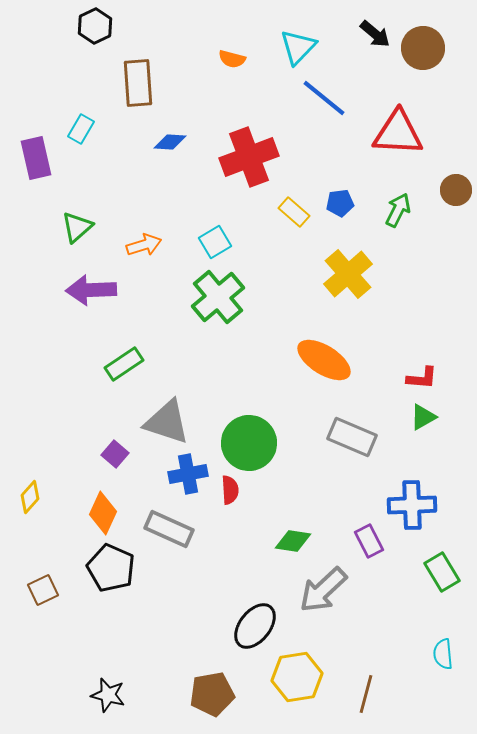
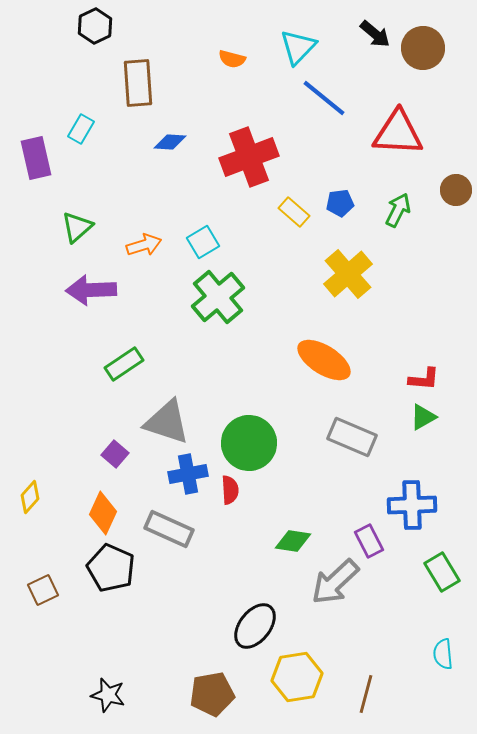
cyan square at (215, 242): moved 12 px left
red L-shape at (422, 378): moved 2 px right, 1 px down
gray arrow at (323, 590): moved 12 px right, 8 px up
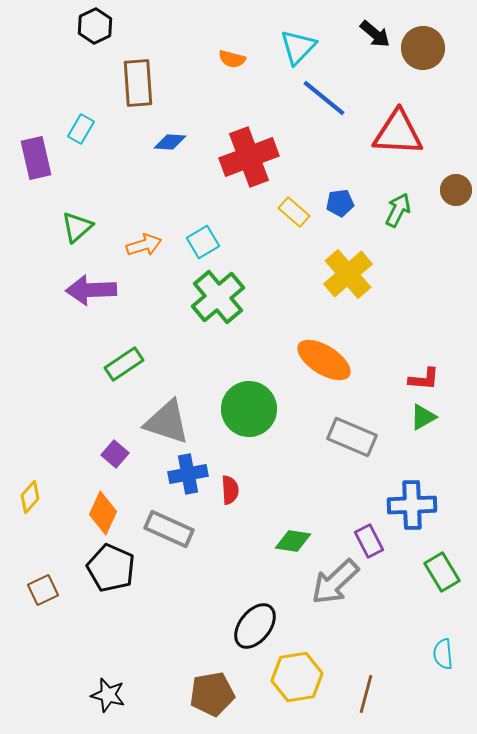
green circle at (249, 443): moved 34 px up
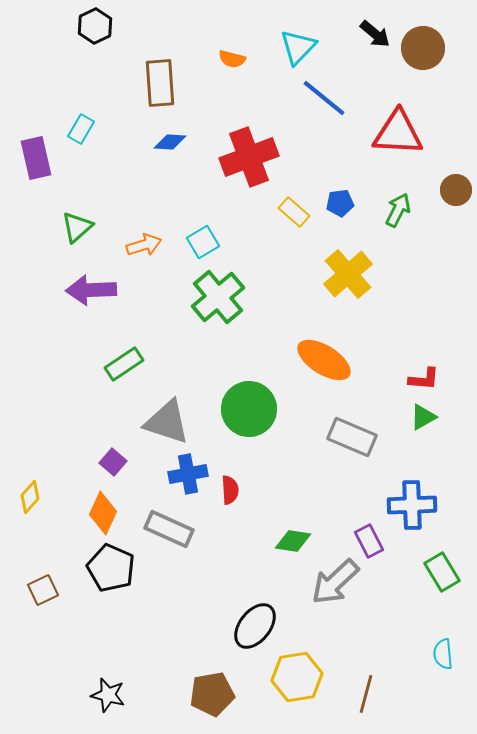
brown rectangle at (138, 83): moved 22 px right
purple square at (115, 454): moved 2 px left, 8 px down
